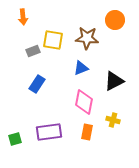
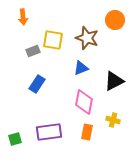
brown star: rotated 15 degrees clockwise
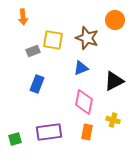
blue rectangle: rotated 12 degrees counterclockwise
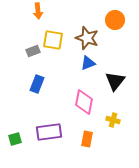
orange arrow: moved 15 px right, 6 px up
blue triangle: moved 7 px right, 5 px up
black triangle: moved 1 px right; rotated 25 degrees counterclockwise
orange rectangle: moved 7 px down
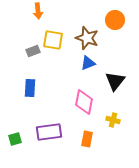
blue rectangle: moved 7 px left, 4 px down; rotated 18 degrees counterclockwise
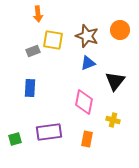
orange arrow: moved 3 px down
orange circle: moved 5 px right, 10 px down
brown star: moved 2 px up
